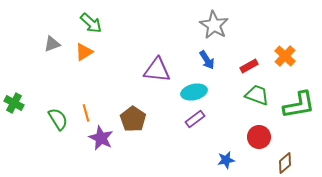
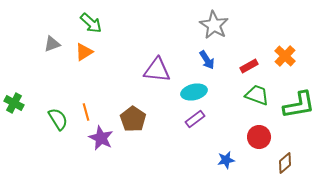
orange line: moved 1 px up
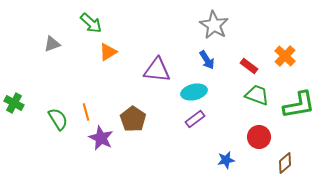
orange triangle: moved 24 px right
red rectangle: rotated 66 degrees clockwise
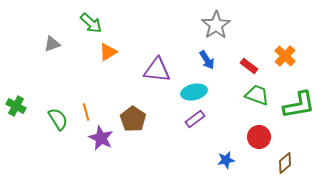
gray star: moved 2 px right; rotated 8 degrees clockwise
green cross: moved 2 px right, 3 px down
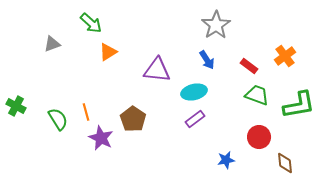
orange cross: rotated 10 degrees clockwise
brown diamond: rotated 55 degrees counterclockwise
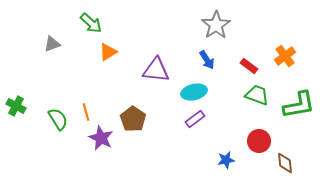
purple triangle: moved 1 px left
red circle: moved 4 px down
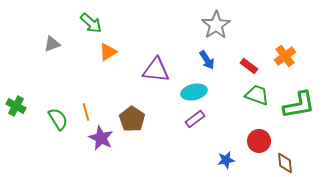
brown pentagon: moved 1 px left
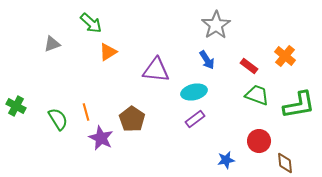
orange cross: rotated 15 degrees counterclockwise
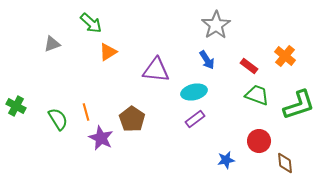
green L-shape: rotated 8 degrees counterclockwise
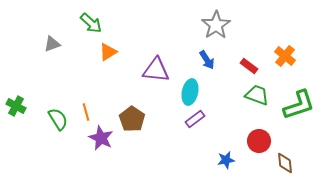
cyan ellipse: moved 4 px left; rotated 65 degrees counterclockwise
